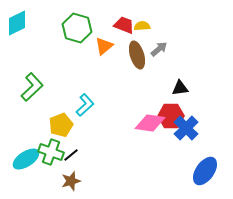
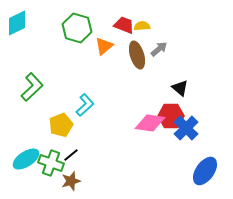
black triangle: rotated 48 degrees clockwise
green cross: moved 11 px down
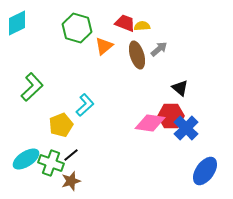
red trapezoid: moved 1 px right, 2 px up
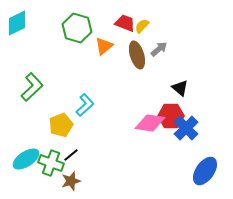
yellow semicircle: rotated 42 degrees counterclockwise
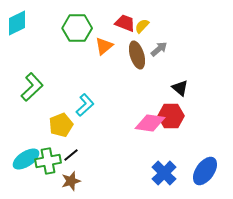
green hexagon: rotated 16 degrees counterclockwise
blue cross: moved 22 px left, 45 px down
green cross: moved 3 px left, 2 px up; rotated 30 degrees counterclockwise
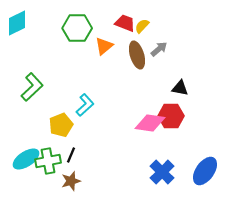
black triangle: rotated 30 degrees counterclockwise
black line: rotated 28 degrees counterclockwise
blue cross: moved 2 px left, 1 px up
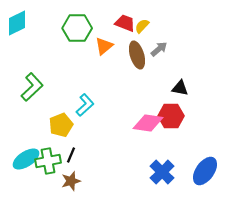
pink diamond: moved 2 px left
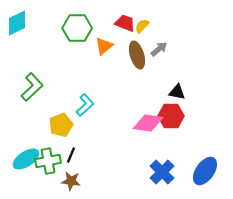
black triangle: moved 3 px left, 4 px down
brown star: rotated 24 degrees clockwise
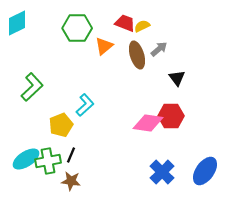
yellow semicircle: rotated 21 degrees clockwise
black triangle: moved 14 px up; rotated 42 degrees clockwise
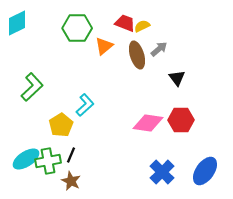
red hexagon: moved 10 px right, 4 px down
yellow pentagon: rotated 10 degrees counterclockwise
brown star: rotated 18 degrees clockwise
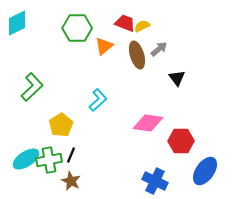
cyan L-shape: moved 13 px right, 5 px up
red hexagon: moved 21 px down
green cross: moved 1 px right, 1 px up
blue cross: moved 7 px left, 9 px down; rotated 20 degrees counterclockwise
